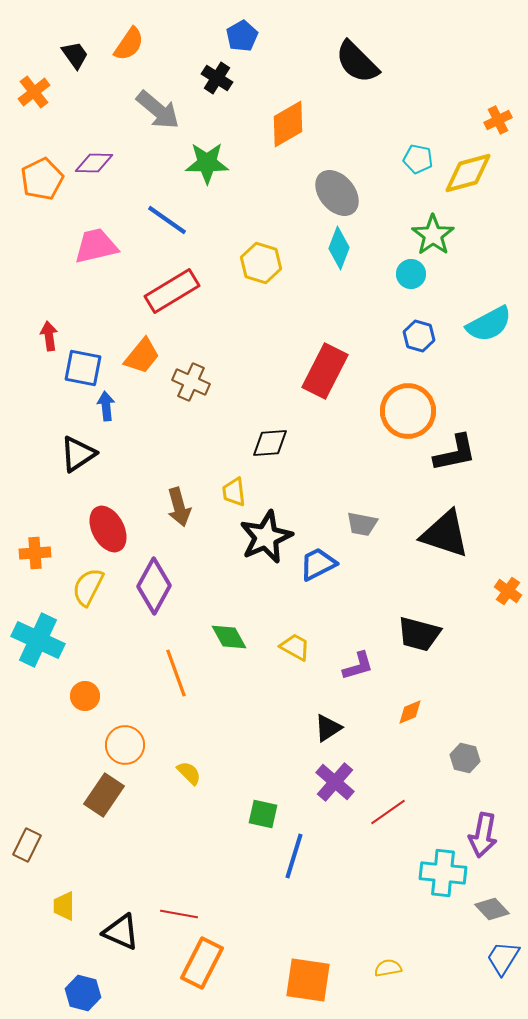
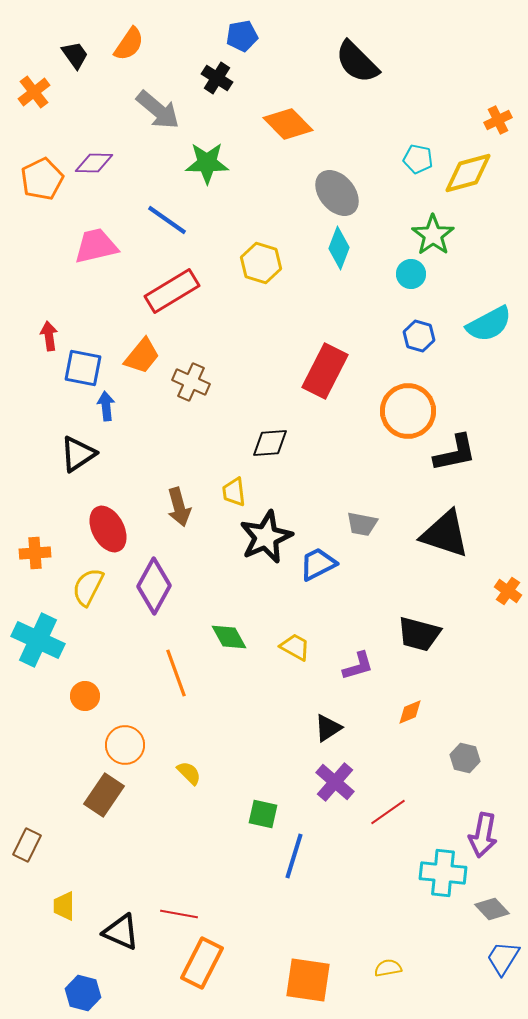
blue pentagon at (242, 36): rotated 20 degrees clockwise
orange diamond at (288, 124): rotated 75 degrees clockwise
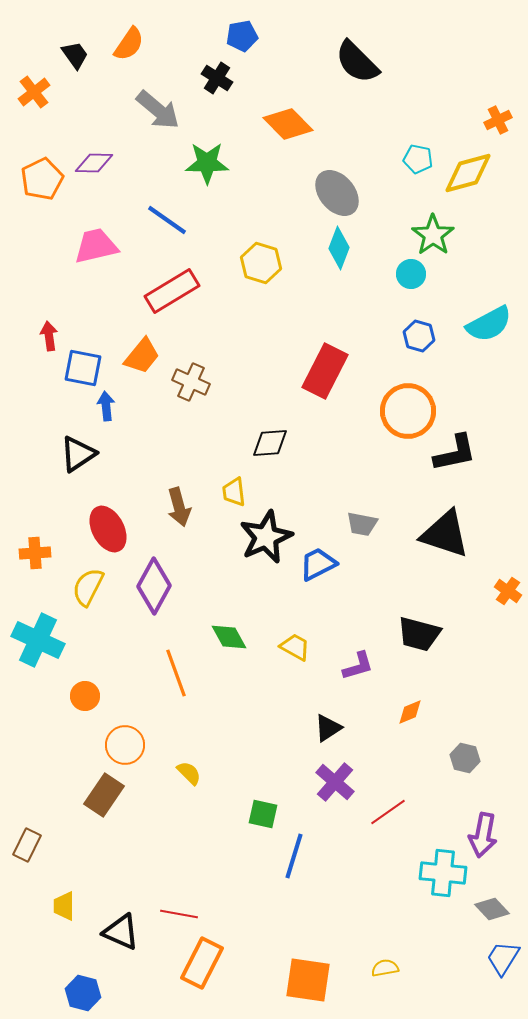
yellow semicircle at (388, 968): moved 3 px left
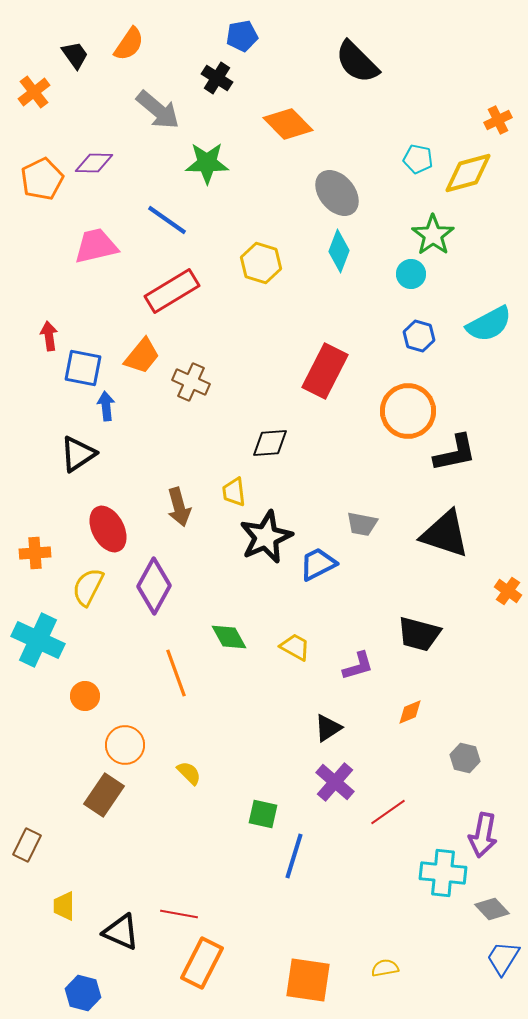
cyan diamond at (339, 248): moved 3 px down
